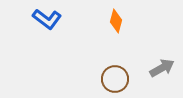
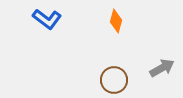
brown circle: moved 1 px left, 1 px down
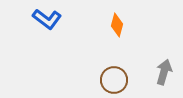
orange diamond: moved 1 px right, 4 px down
gray arrow: moved 2 px right, 4 px down; rotated 45 degrees counterclockwise
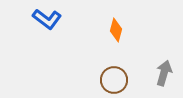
orange diamond: moved 1 px left, 5 px down
gray arrow: moved 1 px down
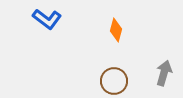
brown circle: moved 1 px down
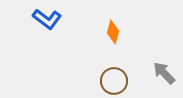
orange diamond: moved 3 px left, 2 px down
gray arrow: rotated 60 degrees counterclockwise
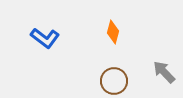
blue L-shape: moved 2 px left, 19 px down
gray arrow: moved 1 px up
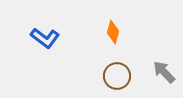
brown circle: moved 3 px right, 5 px up
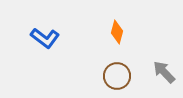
orange diamond: moved 4 px right
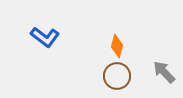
orange diamond: moved 14 px down
blue L-shape: moved 1 px up
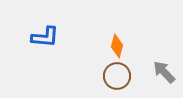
blue L-shape: rotated 32 degrees counterclockwise
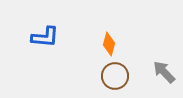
orange diamond: moved 8 px left, 2 px up
brown circle: moved 2 px left
